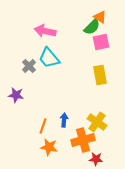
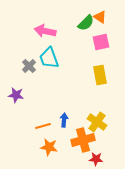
green semicircle: moved 6 px left, 4 px up
cyan trapezoid: rotated 20 degrees clockwise
orange line: rotated 56 degrees clockwise
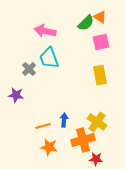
gray cross: moved 3 px down
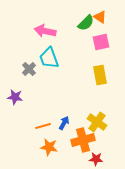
purple star: moved 1 px left, 2 px down
blue arrow: moved 3 px down; rotated 24 degrees clockwise
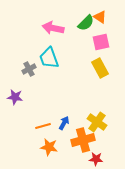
pink arrow: moved 8 px right, 3 px up
gray cross: rotated 16 degrees clockwise
yellow rectangle: moved 7 px up; rotated 18 degrees counterclockwise
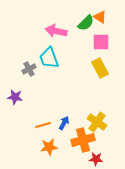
pink arrow: moved 3 px right, 3 px down
pink square: rotated 12 degrees clockwise
orange line: moved 1 px up
orange star: rotated 18 degrees counterclockwise
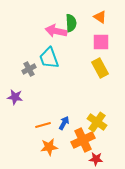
green semicircle: moved 15 px left; rotated 48 degrees counterclockwise
orange cross: rotated 10 degrees counterclockwise
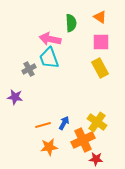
pink arrow: moved 6 px left, 8 px down
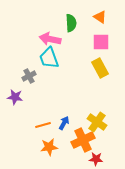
gray cross: moved 7 px down
